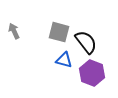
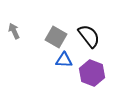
gray square: moved 3 px left, 5 px down; rotated 15 degrees clockwise
black semicircle: moved 3 px right, 6 px up
blue triangle: rotated 12 degrees counterclockwise
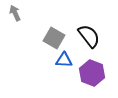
gray arrow: moved 1 px right, 18 px up
gray square: moved 2 px left, 1 px down
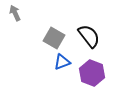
blue triangle: moved 2 px left, 2 px down; rotated 24 degrees counterclockwise
